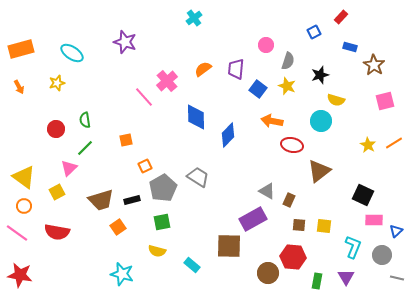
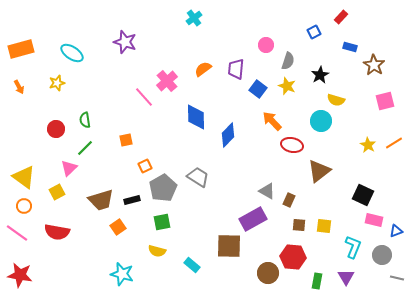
black star at (320, 75): rotated 12 degrees counterclockwise
orange arrow at (272, 121): rotated 35 degrees clockwise
pink rectangle at (374, 220): rotated 12 degrees clockwise
blue triangle at (396, 231): rotated 24 degrees clockwise
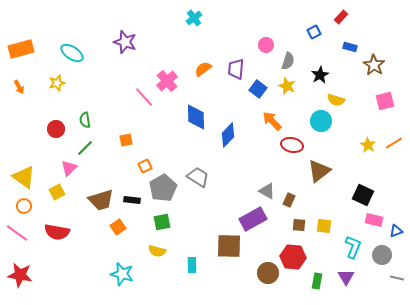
black rectangle at (132, 200): rotated 21 degrees clockwise
cyan rectangle at (192, 265): rotated 49 degrees clockwise
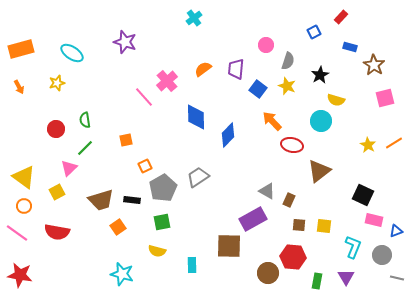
pink square at (385, 101): moved 3 px up
gray trapezoid at (198, 177): rotated 65 degrees counterclockwise
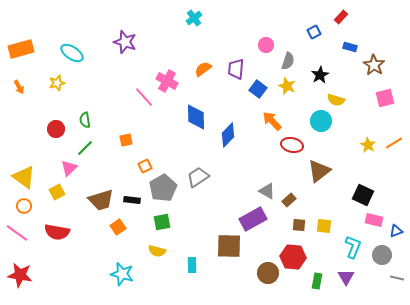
pink cross at (167, 81): rotated 20 degrees counterclockwise
brown rectangle at (289, 200): rotated 24 degrees clockwise
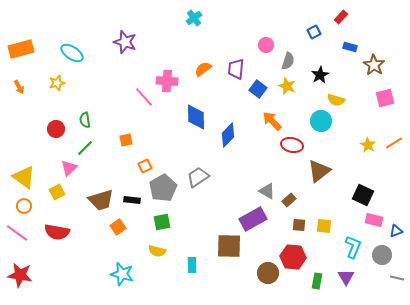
pink cross at (167, 81): rotated 25 degrees counterclockwise
